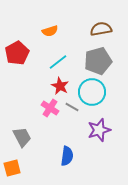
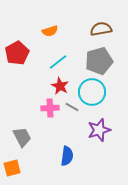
gray pentagon: moved 1 px right
pink cross: rotated 36 degrees counterclockwise
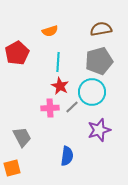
cyan line: rotated 48 degrees counterclockwise
gray line: rotated 72 degrees counterclockwise
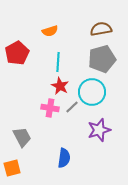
gray pentagon: moved 3 px right, 2 px up
pink cross: rotated 12 degrees clockwise
blue semicircle: moved 3 px left, 2 px down
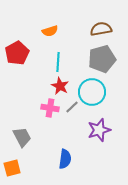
blue semicircle: moved 1 px right, 1 px down
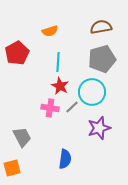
brown semicircle: moved 2 px up
purple star: moved 2 px up
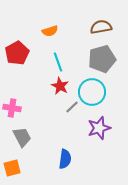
cyan line: rotated 24 degrees counterclockwise
pink cross: moved 38 px left
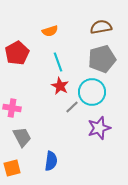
blue semicircle: moved 14 px left, 2 px down
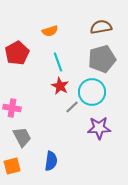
purple star: rotated 15 degrees clockwise
orange square: moved 2 px up
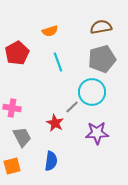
red star: moved 5 px left, 37 px down
purple star: moved 2 px left, 5 px down
